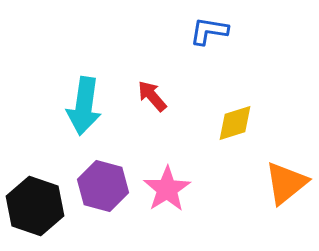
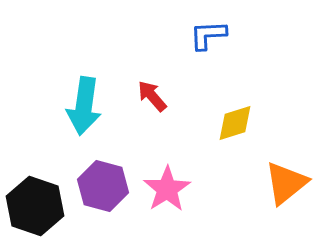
blue L-shape: moved 1 px left, 4 px down; rotated 12 degrees counterclockwise
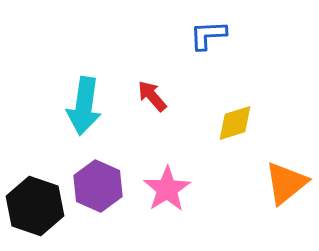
purple hexagon: moved 5 px left; rotated 9 degrees clockwise
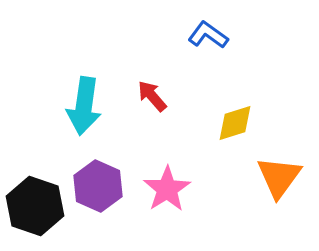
blue L-shape: rotated 39 degrees clockwise
orange triangle: moved 7 px left, 6 px up; rotated 15 degrees counterclockwise
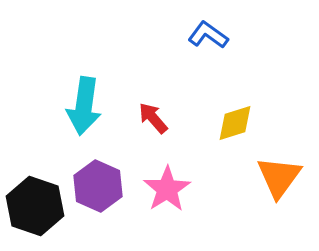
red arrow: moved 1 px right, 22 px down
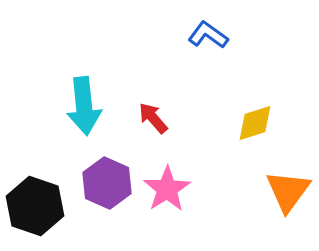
cyan arrow: rotated 14 degrees counterclockwise
yellow diamond: moved 20 px right
orange triangle: moved 9 px right, 14 px down
purple hexagon: moved 9 px right, 3 px up
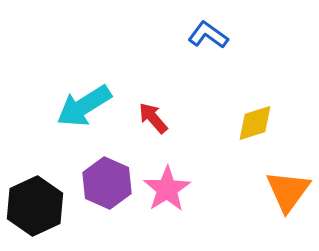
cyan arrow: rotated 64 degrees clockwise
black hexagon: rotated 16 degrees clockwise
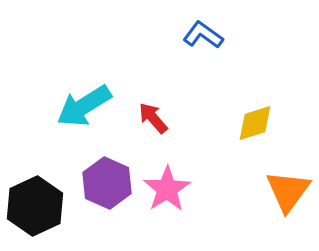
blue L-shape: moved 5 px left
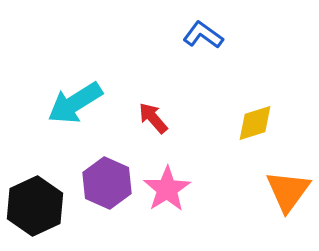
cyan arrow: moved 9 px left, 3 px up
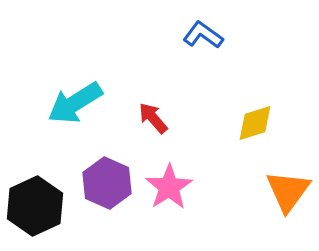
pink star: moved 2 px right, 2 px up
